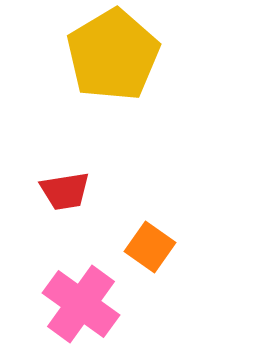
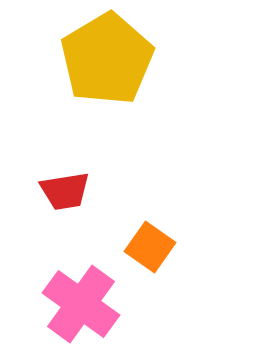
yellow pentagon: moved 6 px left, 4 px down
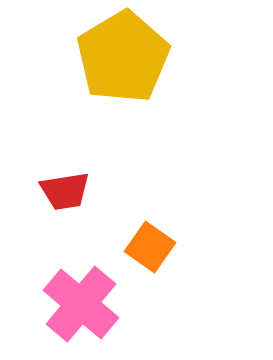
yellow pentagon: moved 16 px right, 2 px up
pink cross: rotated 4 degrees clockwise
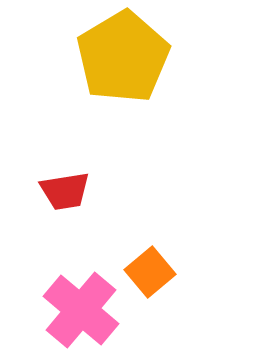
orange square: moved 25 px down; rotated 15 degrees clockwise
pink cross: moved 6 px down
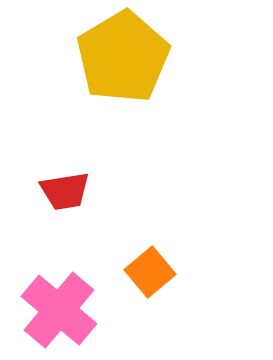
pink cross: moved 22 px left
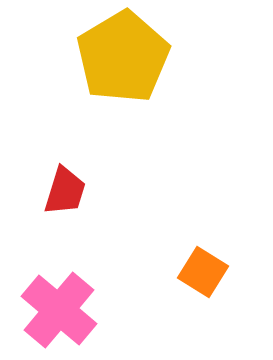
red trapezoid: rotated 64 degrees counterclockwise
orange square: moved 53 px right; rotated 18 degrees counterclockwise
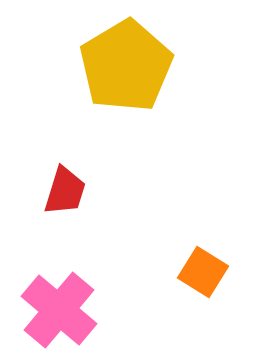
yellow pentagon: moved 3 px right, 9 px down
